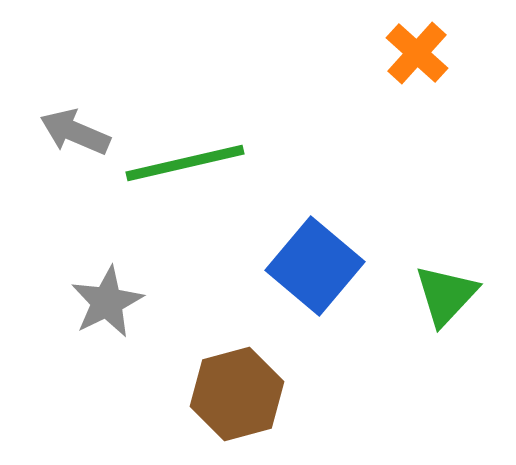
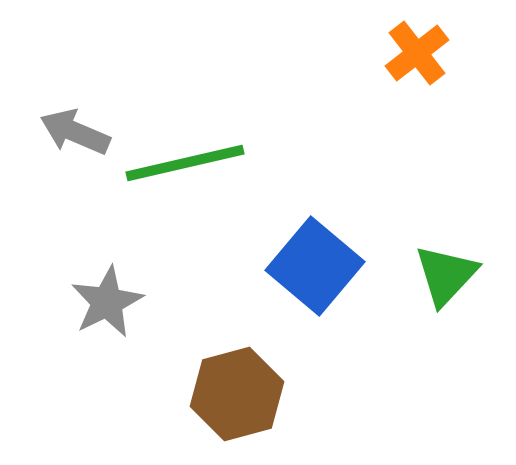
orange cross: rotated 10 degrees clockwise
green triangle: moved 20 px up
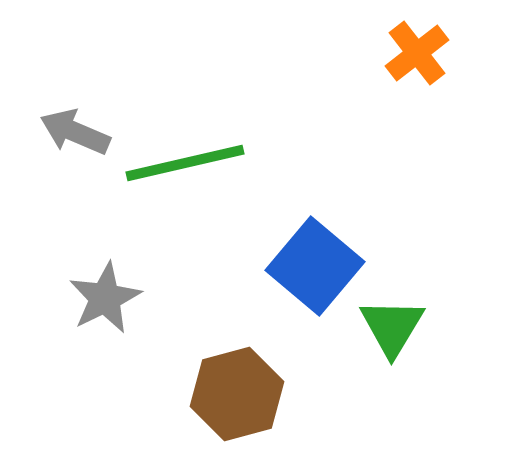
green triangle: moved 54 px left, 52 px down; rotated 12 degrees counterclockwise
gray star: moved 2 px left, 4 px up
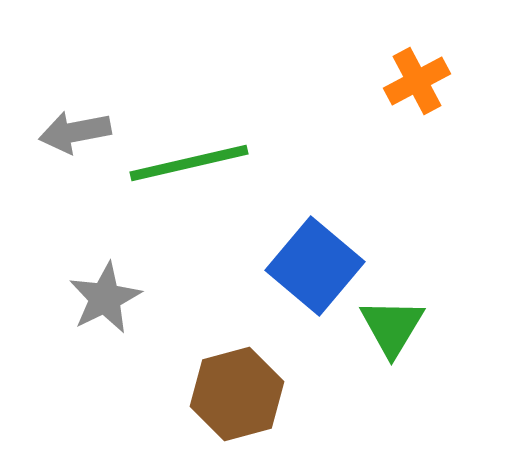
orange cross: moved 28 px down; rotated 10 degrees clockwise
gray arrow: rotated 34 degrees counterclockwise
green line: moved 4 px right
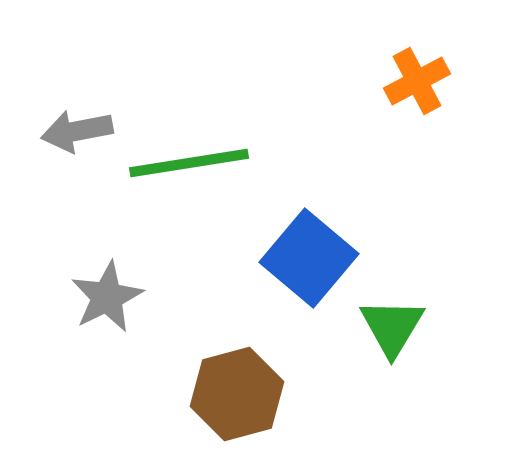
gray arrow: moved 2 px right, 1 px up
green line: rotated 4 degrees clockwise
blue square: moved 6 px left, 8 px up
gray star: moved 2 px right, 1 px up
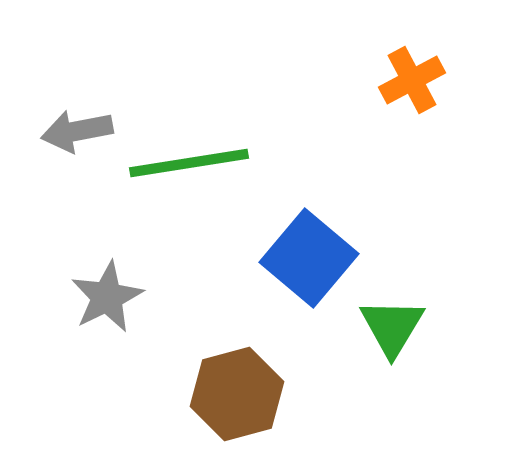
orange cross: moved 5 px left, 1 px up
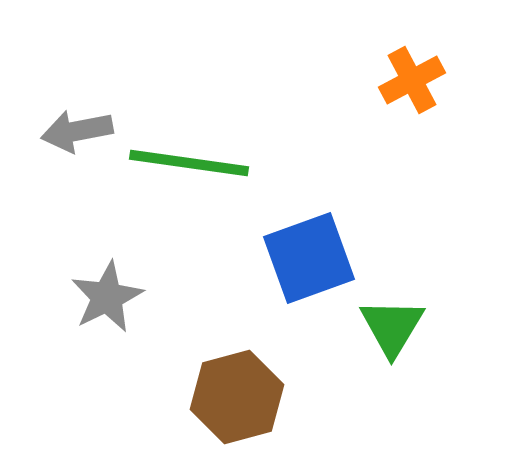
green line: rotated 17 degrees clockwise
blue square: rotated 30 degrees clockwise
brown hexagon: moved 3 px down
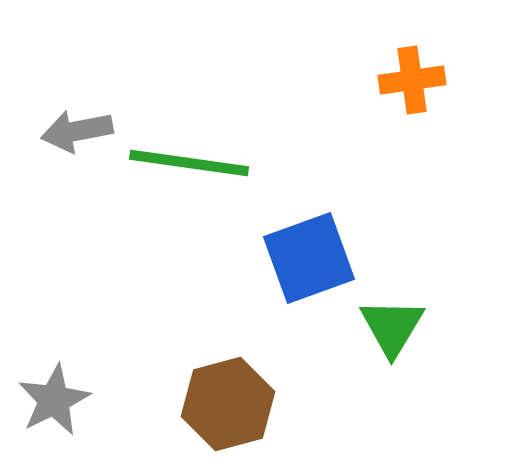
orange cross: rotated 20 degrees clockwise
gray star: moved 53 px left, 103 px down
brown hexagon: moved 9 px left, 7 px down
